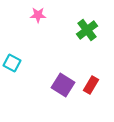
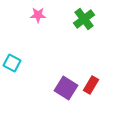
green cross: moved 3 px left, 11 px up
purple square: moved 3 px right, 3 px down
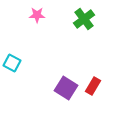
pink star: moved 1 px left
red rectangle: moved 2 px right, 1 px down
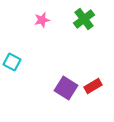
pink star: moved 5 px right, 5 px down; rotated 14 degrees counterclockwise
cyan square: moved 1 px up
red rectangle: rotated 30 degrees clockwise
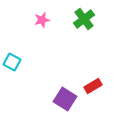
purple square: moved 1 px left, 11 px down
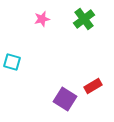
pink star: moved 1 px up
cyan square: rotated 12 degrees counterclockwise
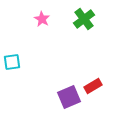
pink star: rotated 28 degrees counterclockwise
cyan square: rotated 24 degrees counterclockwise
purple square: moved 4 px right, 2 px up; rotated 35 degrees clockwise
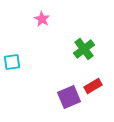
green cross: moved 30 px down
